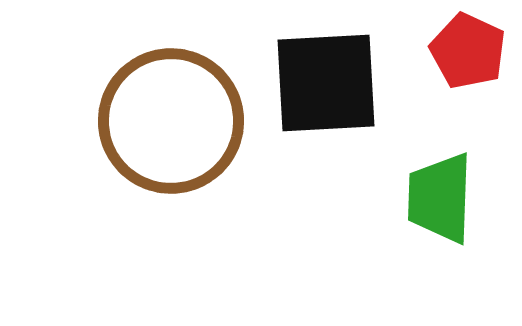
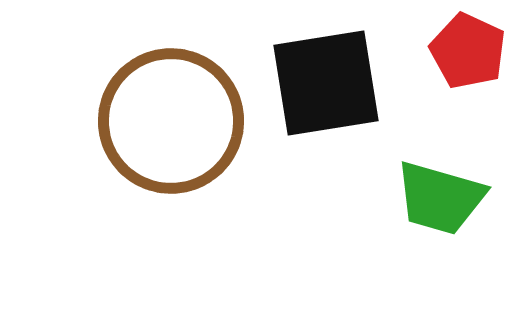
black square: rotated 6 degrees counterclockwise
green trapezoid: rotated 76 degrees counterclockwise
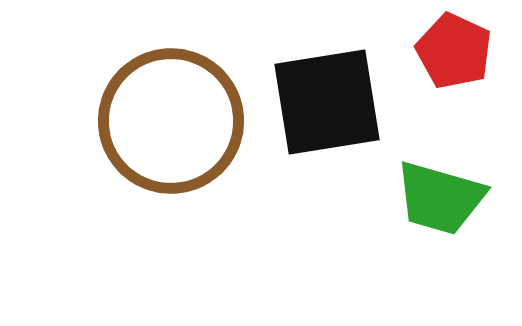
red pentagon: moved 14 px left
black square: moved 1 px right, 19 px down
